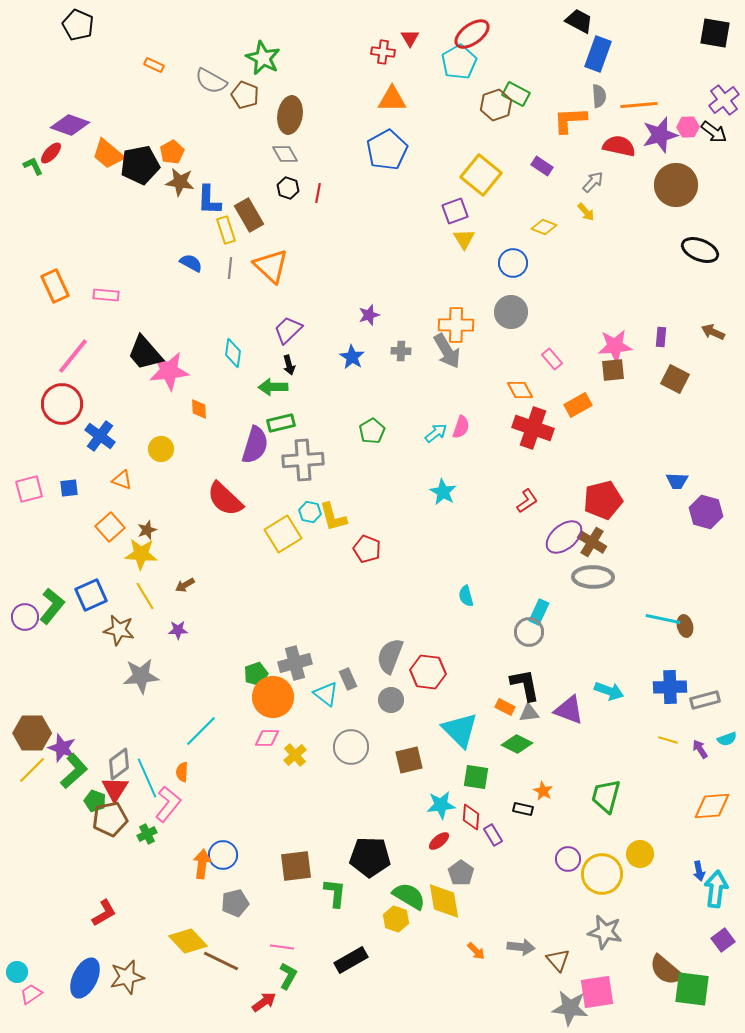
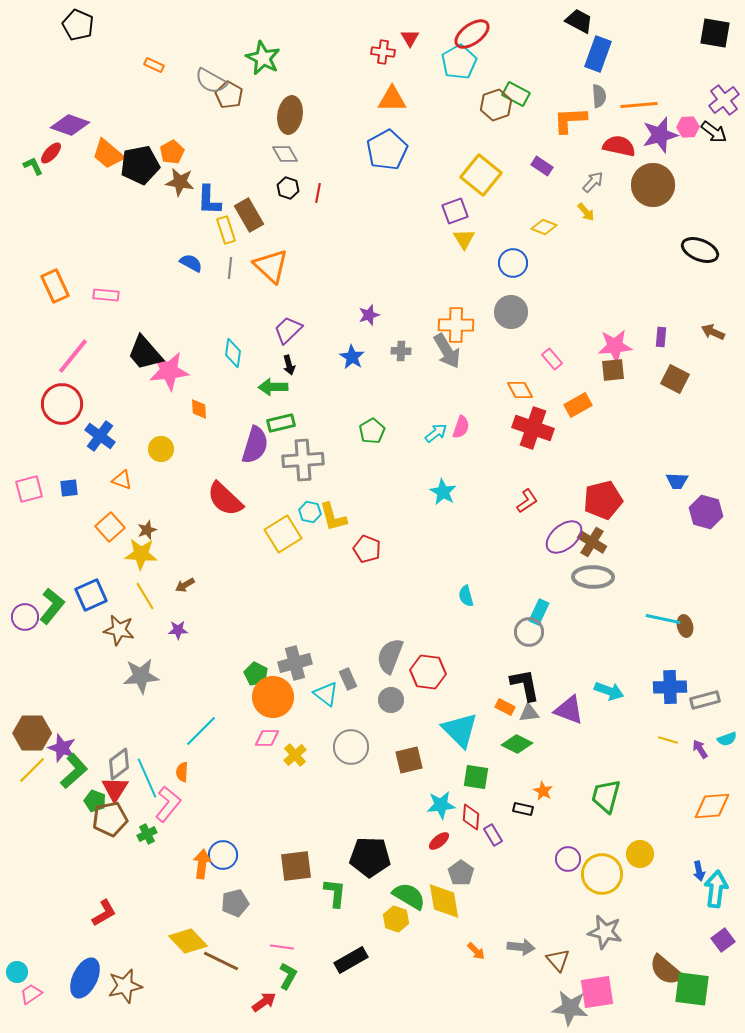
brown pentagon at (245, 95): moved 16 px left; rotated 8 degrees clockwise
brown circle at (676, 185): moved 23 px left
green pentagon at (256, 674): rotated 25 degrees counterclockwise
brown star at (127, 977): moved 2 px left, 9 px down
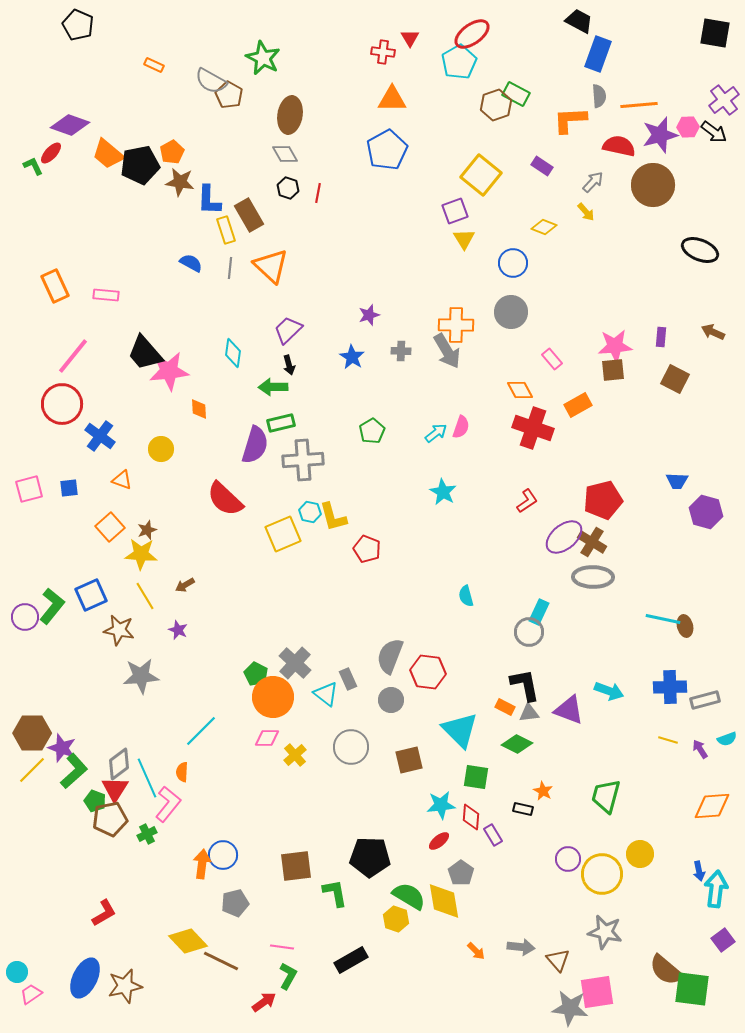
yellow square at (283, 534): rotated 9 degrees clockwise
purple star at (178, 630): rotated 24 degrees clockwise
gray cross at (295, 663): rotated 32 degrees counterclockwise
green L-shape at (335, 893): rotated 16 degrees counterclockwise
